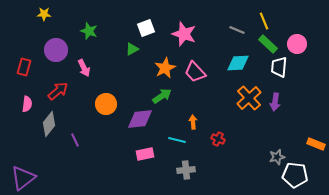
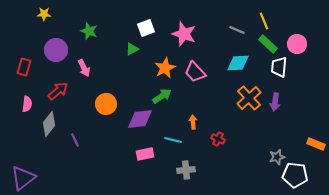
cyan line: moved 4 px left
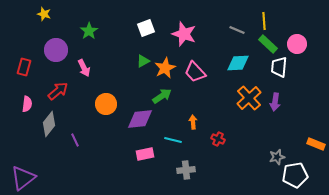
yellow star: rotated 16 degrees clockwise
yellow line: rotated 18 degrees clockwise
green star: rotated 18 degrees clockwise
green triangle: moved 11 px right, 12 px down
white pentagon: rotated 15 degrees counterclockwise
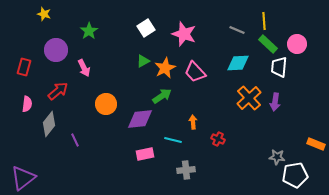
white square: rotated 12 degrees counterclockwise
gray star: rotated 21 degrees clockwise
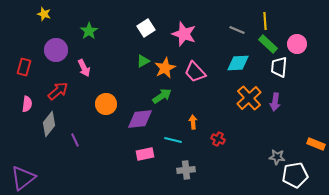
yellow line: moved 1 px right
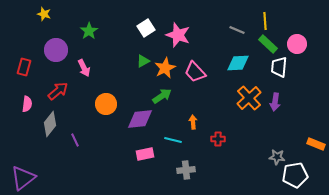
pink star: moved 6 px left, 1 px down
gray diamond: moved 1 px right
red cross: rotated 24 degrees counterclockwise
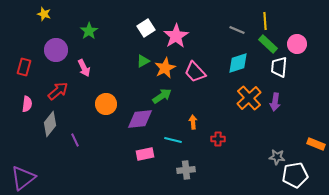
pink star: moved 2 px left, 1 px down; rotated 20 degrees clockwise
cyan diamond: rotated 15 degrees counterclockwise
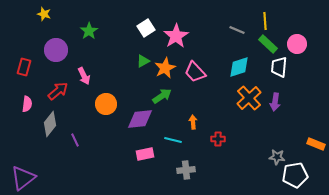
cyan diamond: moved 1 px right, 4 px down
pink arrow: moved 8 px down
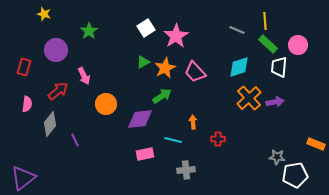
pink circle: moved 1 px right, 1 px down
green triangle: moved 1 px down
purple arrow: rotated 108 degrees counterclockwise
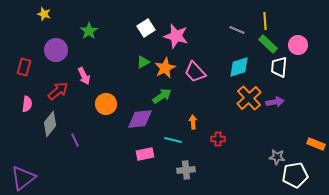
pink star: rotated 25 degrees counterclockwise
